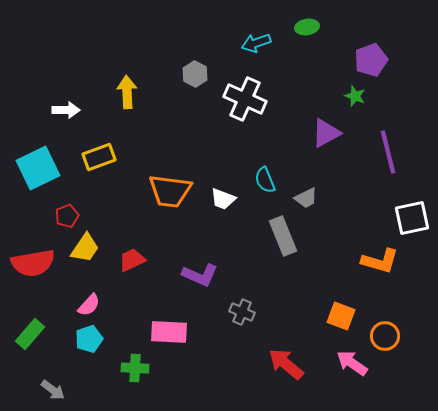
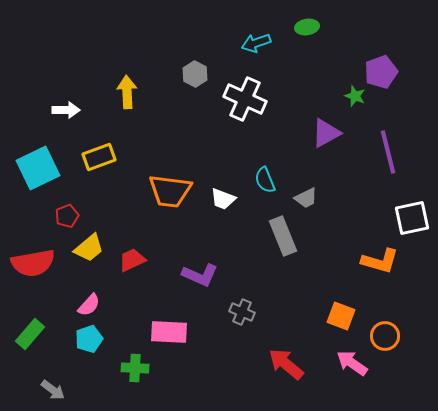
purple pentagon: moved 10 px right, 12 px down
yellow trapezoid: moved 4 px right; rotated 16 degrees clockwise
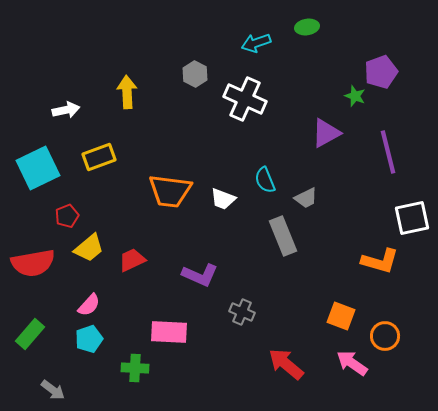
white arrow: rotated 12 degrees counterclockwise
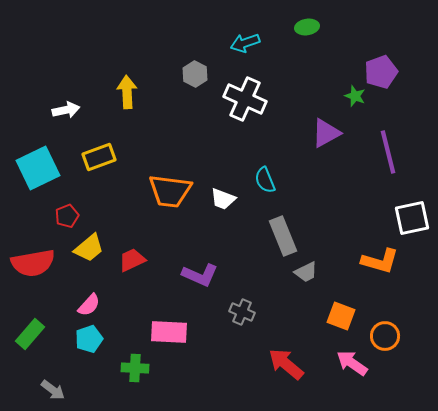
cyan arrow: moved 11 px left
gray trapezoid: moved 74 px down
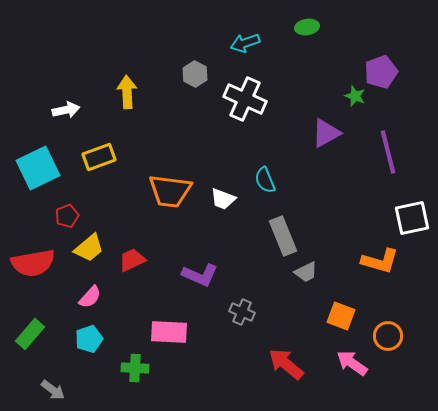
pink semicircle: moved 1 px right, 8 px up
orange circle: moved 3 px right
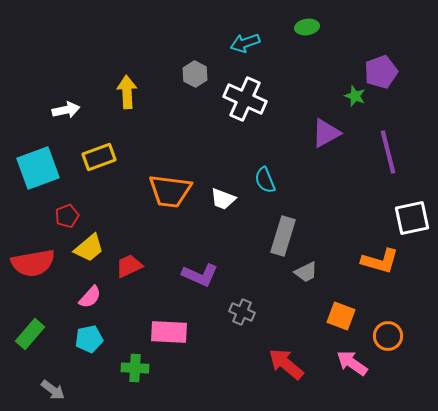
cyan square: rotated 6 degrees clockwise
gray rectangle: rotated 39 degrees clockwise
red trapezoid: moved 3 px left, 6 px down
cyan pentagon: rotated 8 degrees clockwise
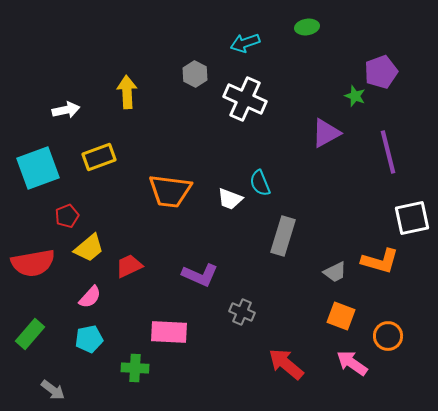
cyan semicircle: moved 5 px left, 3 px down
white trapezoid: moved 7 px right
gray trapezoid: moved 29 px right
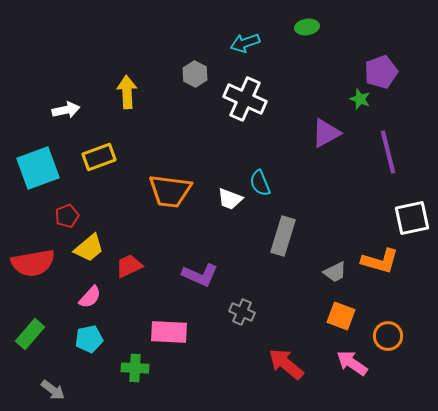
green star: moved 5 px right, 3 px down
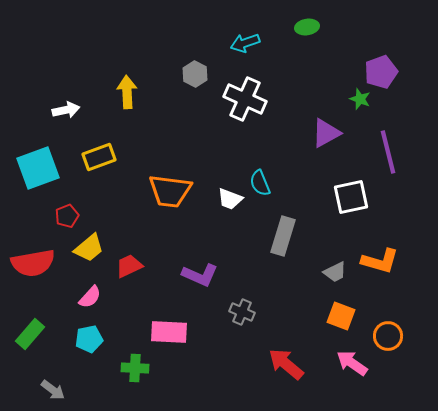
white square: moved 61 px left, 21 px up
